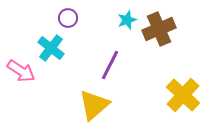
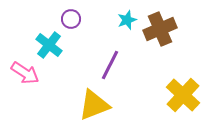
purple circle: moved 3 px right, 1 px down
brown cross: moved 1 px right
cyan cross: moved 2 px left, 3 px up
pink arrow: moved 4 px right, 2 px down
yellow triangle: rotated 20 degrees clockwise
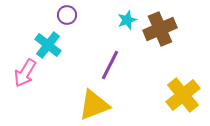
purple circle: moved 4 px left, 4 px up
cyan cross: moved 1 px left
pink arrow: rotated 88 degrees clockwise
yellow cross: rotated 8 degrees clockwise
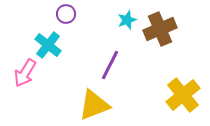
purple circle: moved 1 px left, 1 px up
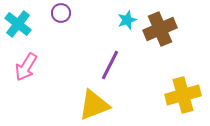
purple circle: moved 5 px left, 1 px up
cyan cross: moved 30 px left, 21 px up
pink arrow: moved 1 px right, 6 px up
yellow cross: rotated 24 degrees clockwise
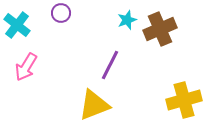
cyan cross: moved 1 px left, 1 px down
yellow cross: moved 1 px right, 5 px down
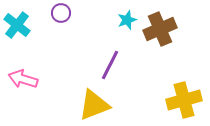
pink arrow: moved 3 px left, 12 px down; rotated 76 degrees clockwise
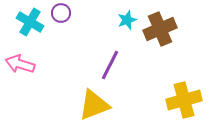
cyan cross: moved 13 px right, 3 px up; rotated 8 degrees counterclockwise
pink arrow: moved 3 px left, 15 px up
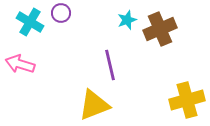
purple line: rotated 40 degrees counterclockwise
yellow cross: moved 3 px right
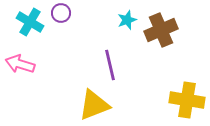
brown cross: moved 1 px right, 1 px down
yellow cross: rotated 24 degrees clockwise
